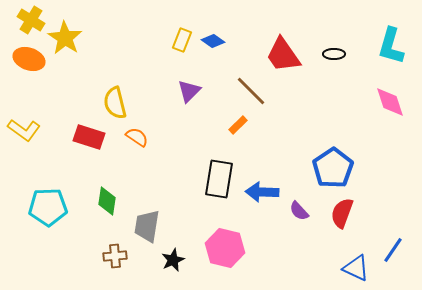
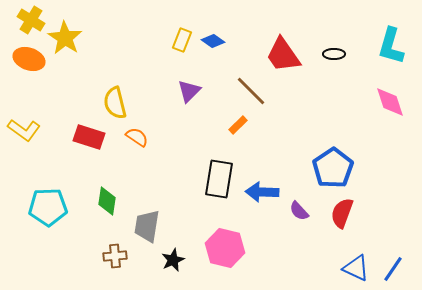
blue line: moved 19 px down
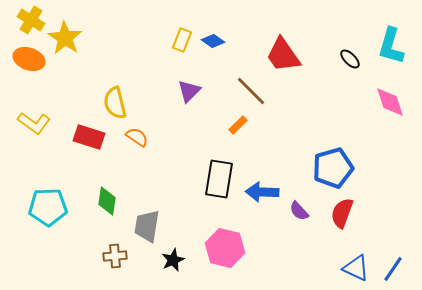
black ellipse: moved 16 px right, 5 px down; rotated 45 degrees clockwise
yellow L-shape: moved 10 px right, 7 px up
blue pentagon: rotated 18 degrees clockwise
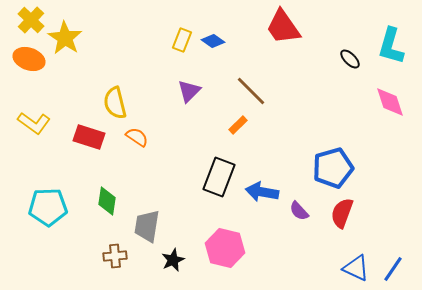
yellow cross: rotated 12 degrees clockwise
red trapezoid: moved 28 px up
black rectangle: moved 2 px up; rotated 12 degrees clockwise
blue arrow: rotated 8 degrees clockwise
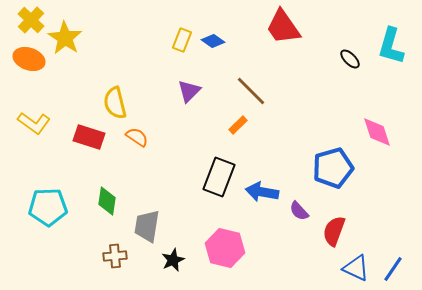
pink diamond: moved 13 px left, 30 px down
red semicircle: moved 8 px left, 18 px down
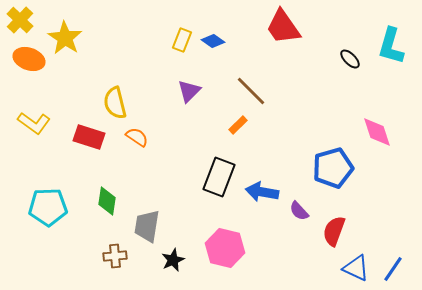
yellow cross: moved 11 px left
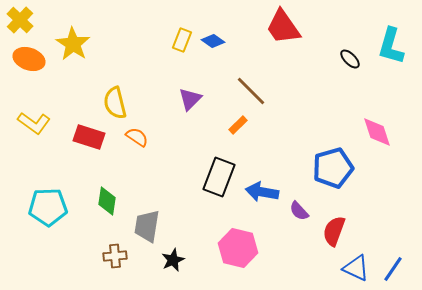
yellow star: moved 8 px right, 6 px down
purple triangle: moved 1 px right, 8 px down
pink hexagon: moved 13 px right
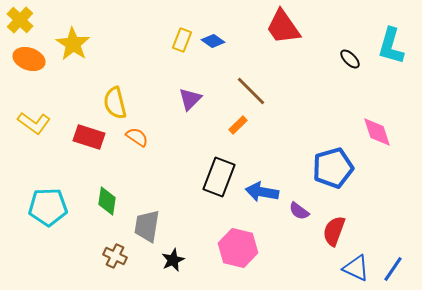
purple semicircle: rotated 10 degrees counterclockwise
brown cross: rotated 30 degrees clockwise
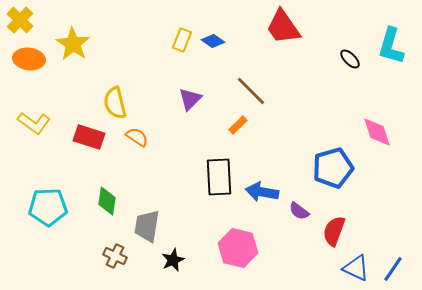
orange ellipse: rotated 12 degrees counterclockwise
black rectangle: rotated 24 degrees counterclockwise
